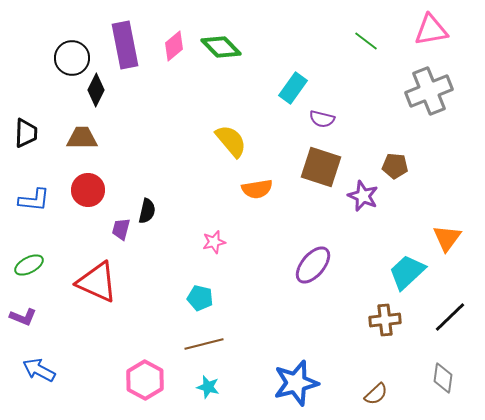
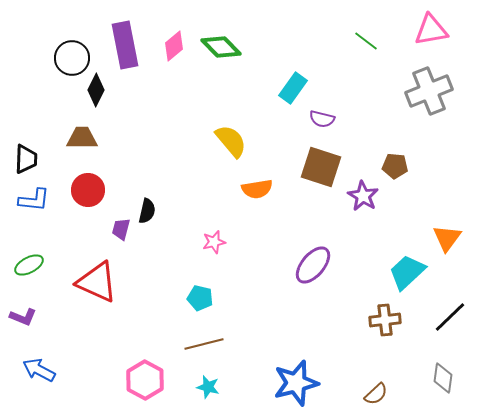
black trapezoid: moved 26 px down
purple star: rotated 8 degrees clockwise
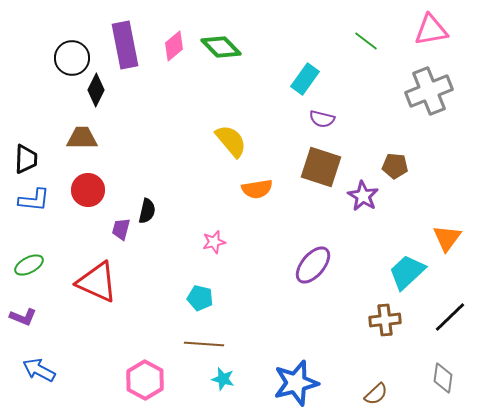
cyan rectangle: moved 12 px right, 9 px up
brown line: rotated 18 degrees clockwise
cyan star: moved 15 px right, 8 px up
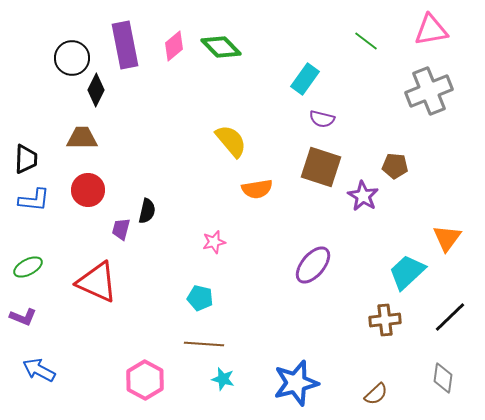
green ellipse: moved 1 px left, 2 px down
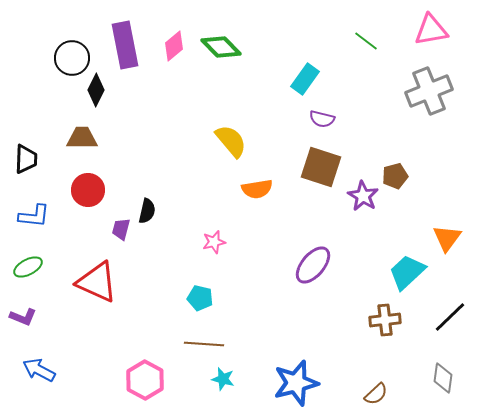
brown pentagon: moved 10 px down; rotated 20 degrees counterclockwise
blue L-shape: moved 16 px down
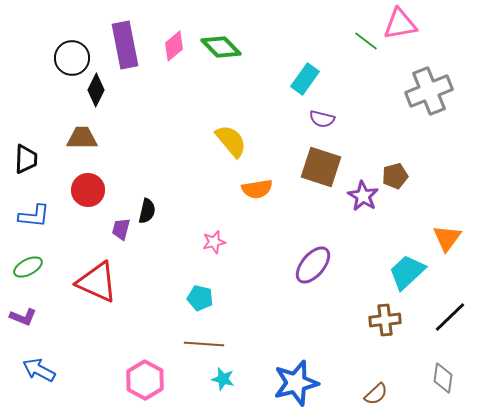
pink triangle: moved 31 px left, 6 px up
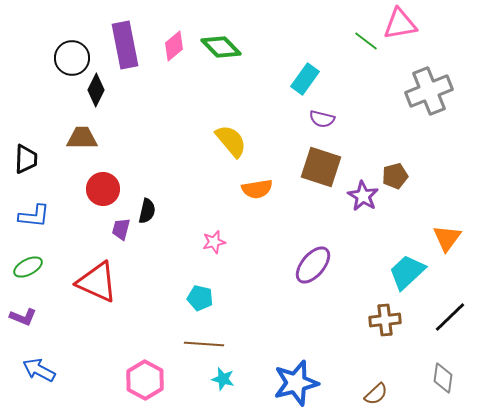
red circle: moved 15 px right, 1 px up
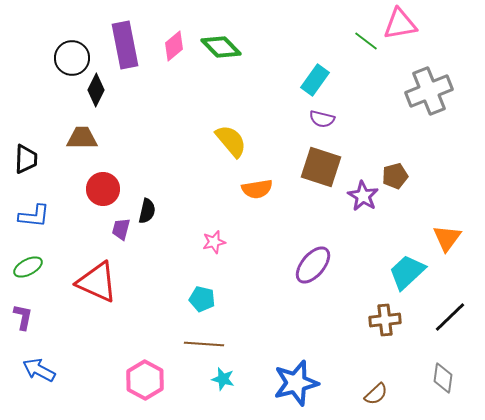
cyan rectangle: moved 10 px right, 1 px down
cyan pentagon: moved 2 px right, 1 px down
purple L-shape: rotated 100 degrees counterclockwise
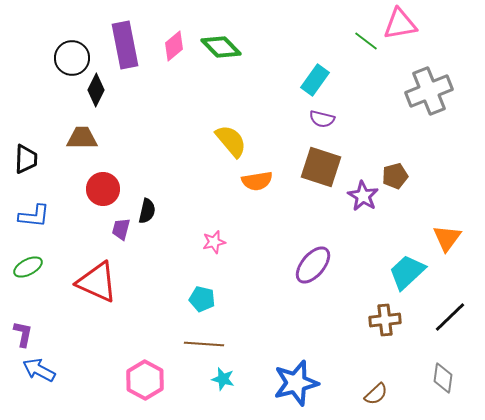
orange semicircle: moved 8 px up
purple L-shape: moved 17 px down
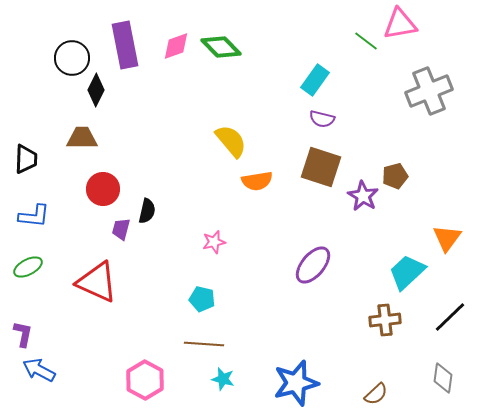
pink diamond: moved 2 px right; rotated 20 degrees clockwise
